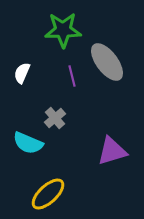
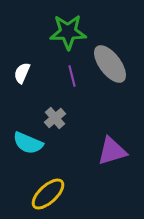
green star: moved 5 px right, 2 px down
gray ellipse: moved 3 px right, 2 px down
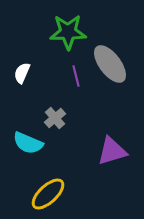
purple line: moved 4 px right
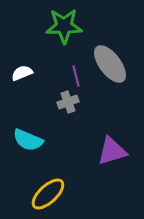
green star: moved 4 px left, 6 px up
white semicircle: rotated 45 degrees clockwise
gray cross: moved 13 px right, 16 px up; rotated 20 degrees clockwise
cyan semicircle: moved 3 px up
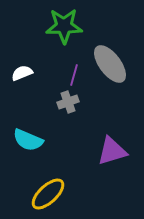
purple line: moved 2 px left, 1 px up; rotated 30 degrees clockwise
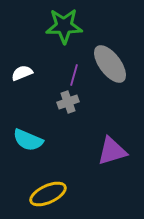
yellow ellipse: rotated 18 degrees clockwise
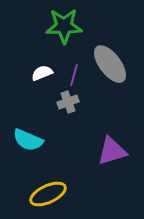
white semicircle: moved 20 px right
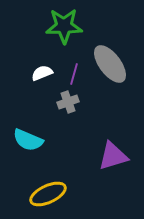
purple line: moved 1 px up
purple triangle: moved 1 px right, 5 px down
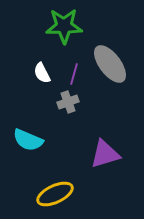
white semicircle: rotated 95 degrees counterclockwise
purple triangle: moved 8 px left, 2 px up
yellow ellipse: moved 7 px right
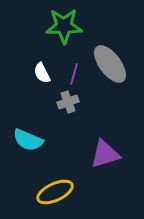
yellow ellipse: moved 2 px up
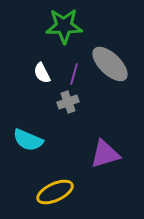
gray ellipse: rotated 9 degrees counterclockwise
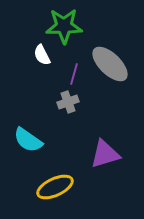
white semicircle: moved 18 px up
cyan semicircle: rotated 12 degrees clockwise
yellow ellipse: moved 5 px up
